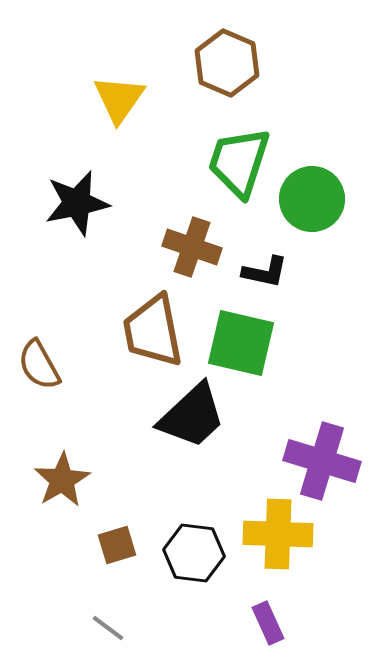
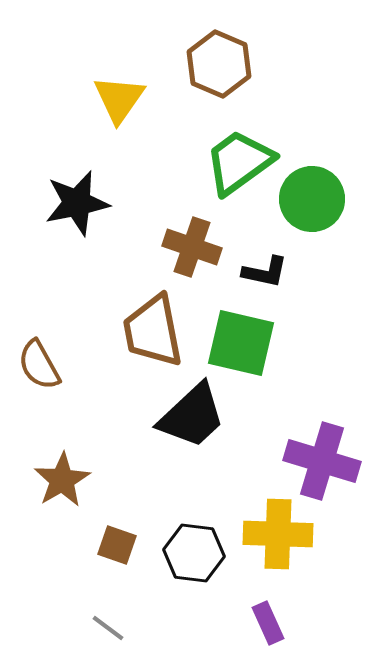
brown hexagon: moved 8 px left, 1 px down
green trapezoid: rotated 36 degrees clockwise
brown square: rotated 36 degrees clockwise
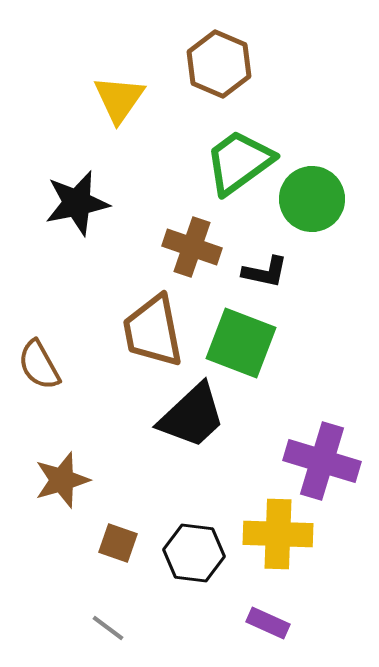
green square: rotated 8 degrees clockwise
brown star: rotated 14 degrees clockwise
brown square: moved 1 px right, 2 px up
purple rectangle: rotated 42 degrees counterclockwise
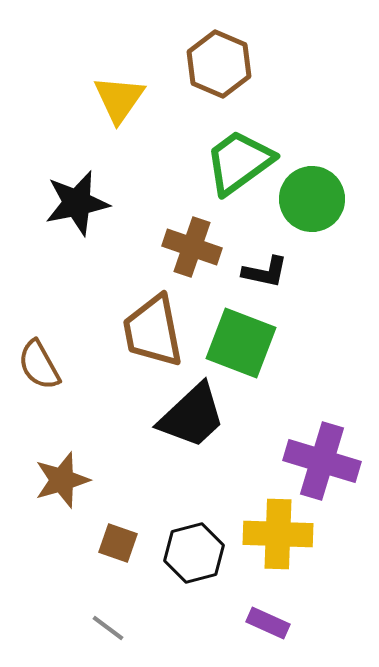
black hexagon: rotated 22 degrees counterclockwise
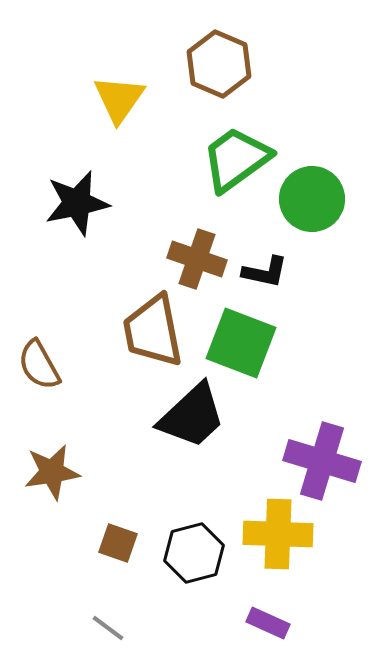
green trapezoid: moved 3 px left, 3 px up
brown cross: moved 5 px right, 12 px down
brown star: moved 10 px left, 8 px up; rotated 8 degrees clockwise
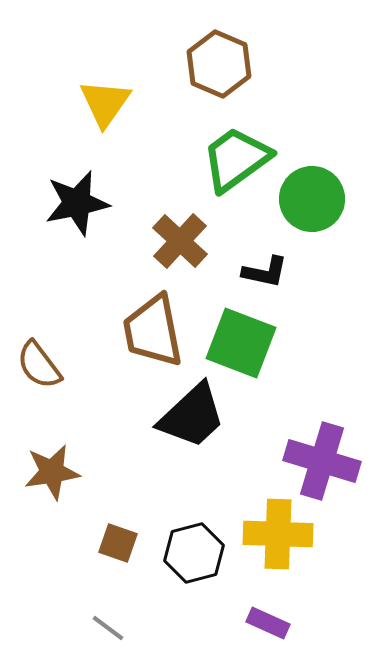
yellow triangle: moved 14 px left, 4 px down
brown cross: moved 17 px left, 18 px up; rotated 24 degrees clockwise
brown semicircle: rotated 8 degrees counterclockwise
